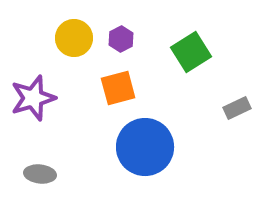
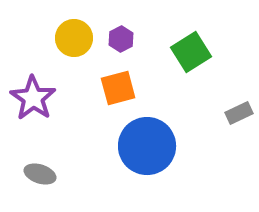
purple star: rotated 21 degrees counterclockwise
gray rectangle: moved 2 px right, 5 px down
blue circle: moved 2 px right, 1 px up
gray ellipse: rotated 12 degrees clockwise
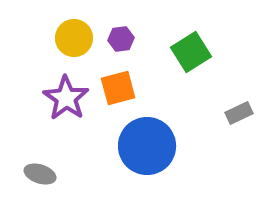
purple hexagon: rotated 20 degrees clockwise
purple star: moved 33 px right
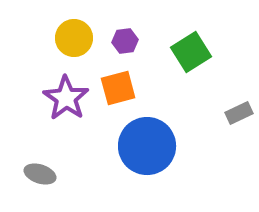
purple hexagon: moved 4 px right, 2 px down
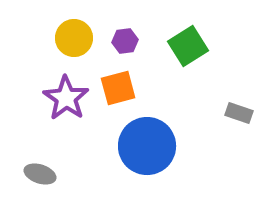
green square: moved 3 px left, 6 px up
gray rectangle: rotated 44 degrees clockwise
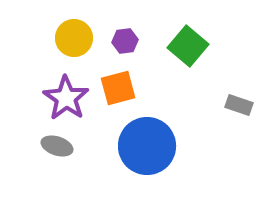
green square: rotated 18 degrees counterclockwise
gray rectangle: moved 8 px up
gray ellipse: moved 17 px right, 28 px up
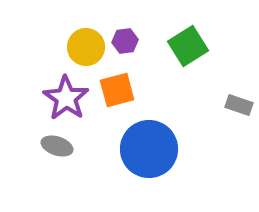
yellow circle: moved 12 px right, 9 px down
green square: rotated 18 degrees clockwise
orange square: moved 1 px left, 2 px down
blue circle: moved 2 px right, 3 px down
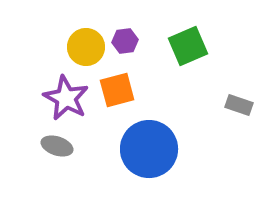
green square: rotated 9 degrees clockwise
purple star: rotated 6 degrees counterclockwise
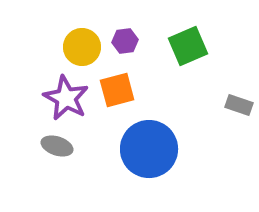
yellow circle: moved 4 px left
